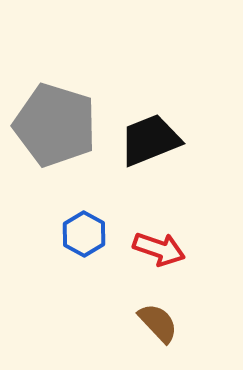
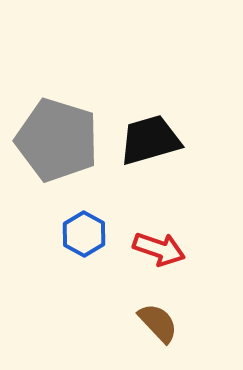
gray pentagon: moved 2 px right, 15 px down
black trapezoid: rotated 6 degrees clockwise
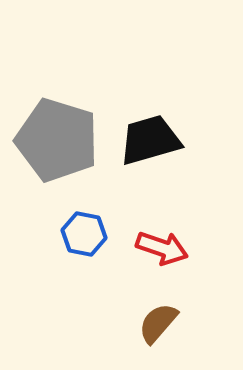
blue hexagon: rotated 18 degrees counterclockwise
red arrow: moved 3 px right, 1 px up
brown semicircle: rotated 96 degrees counterclockwise
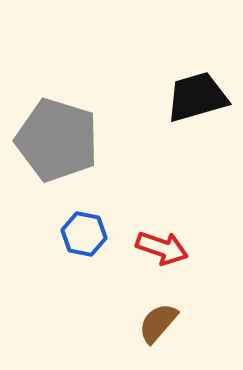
black trapezoid: moved 47 px right, 43 px up
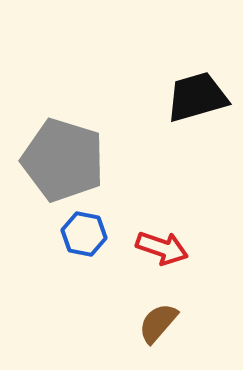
gray pentagon: moved 6 px right, 20 px down
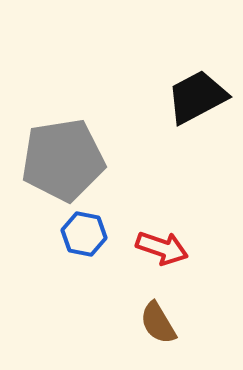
black trapezoid: rotated 12 degrees counterclockwise
gray pentagon: rotated 26 degrees counterclockwise
brown semicircle: rotated 72 degrees counterclockwise
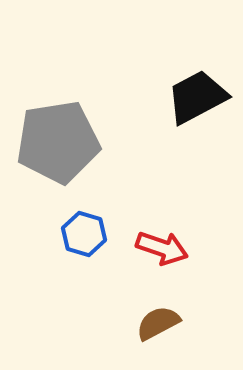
gray pentagon: moved 5 px left, 18 px up
blue hexagon: rotated 6 degrees clockwise
brown semicircle: rotated 93 degrees clockwise
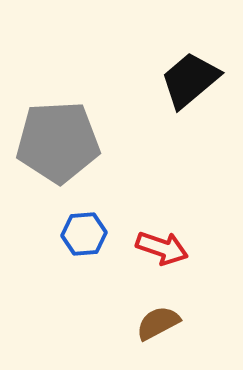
black trapezoid: moved 7 px left, 17 px up; rotated 12 degrees counterclockwise
gray pentagon: rotated 6 degrees clockwise
blue hexagon: rotated 21 degrees counterclockwise
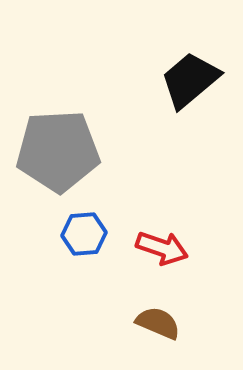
gray pentagon: moved 9 px down
brown semicircle: rotated 51 degrees clockwise
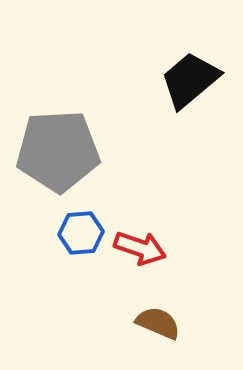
blue hexagon: moved 3 px left, 1 px up
red arrow: moved 22 px left
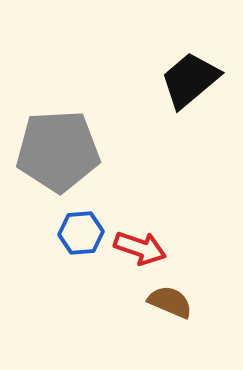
brown semicircle: moved 12 px right, 21 px up
